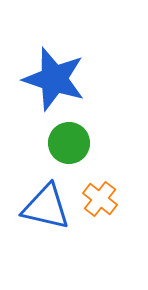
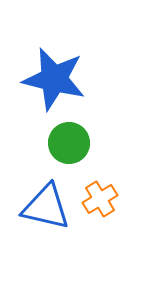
blue star: rotated 4 degrees counterclockwise
orange cross: rotated 20 degrees clockwise
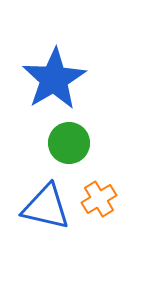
blue star: rotated 28 degrees clockwise
orange cross: moved 1 px left
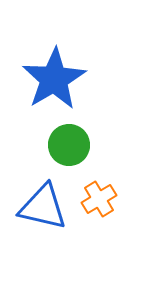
green circle: moved 2 px down
blue triangle: moved 3 px left
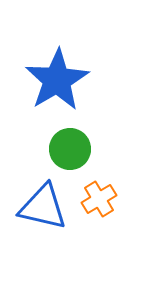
blue star: moved 3 px right, 1 px down
green circle: moved 1 px right, 4 px down
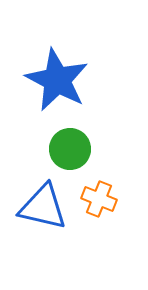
blue star: rotated 14 degrees counterclockwise
orange cross: rotated 36 degrees counterclockwise
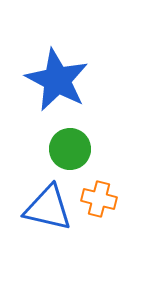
orange cross: rotated 8 degrees counterclockwise
blue triangle: moved 5 px right, 1 px down
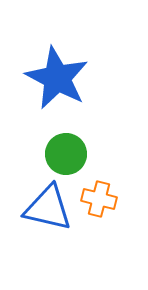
blue star: moved 2 px up
green circle: moved 4 px left, 5 px down
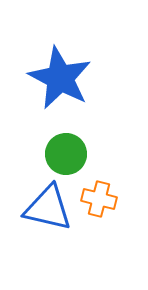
blue star: moved 3 px right
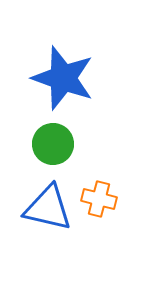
blue star: moved 3 px right; rotated 8 degrees counterclockwise
green circle: moved 13 px left, 10 px up
